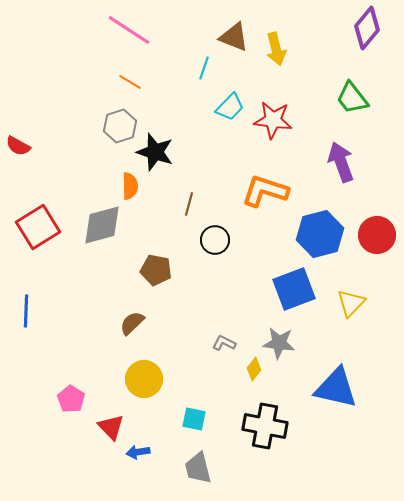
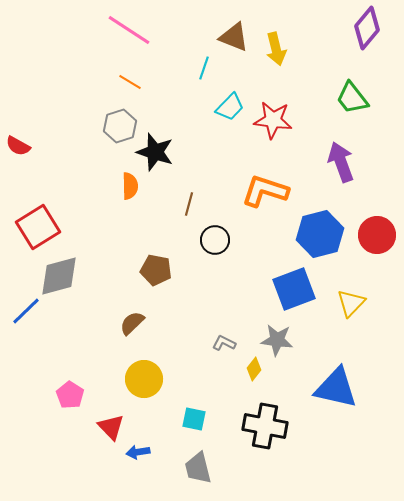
gray diamond: moved 43 px left, 51 px down
blue line: rotated 44 degrees clockwise
gray star: moved 2 px left, 3 px up
pink pentagon: moved 1 px left, 4 px up
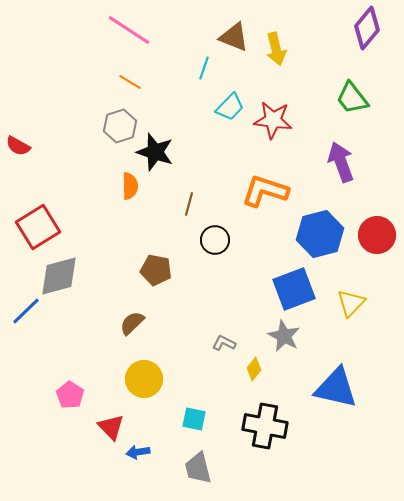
gray star: moved 7 px right, 4 px up; rotated 20 degrees clockwise
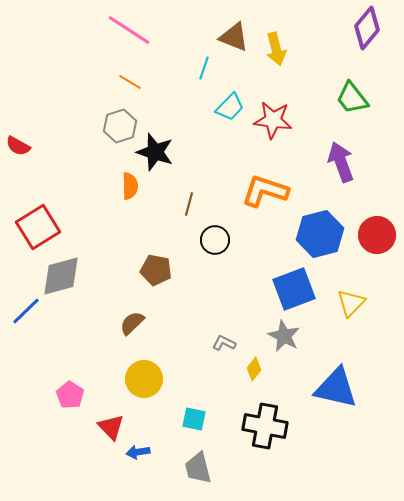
gray diamond: moved 2 px right
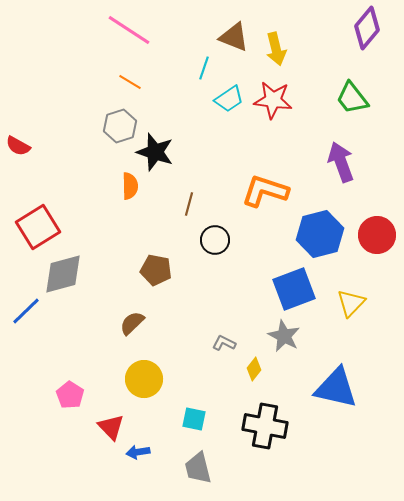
cyan trapezoid: moved 1 px left, 8 px up; rotated 12 degrees clockwise
red star: moved 20 px up
gray diamond: moved 2 px right, 2 px up
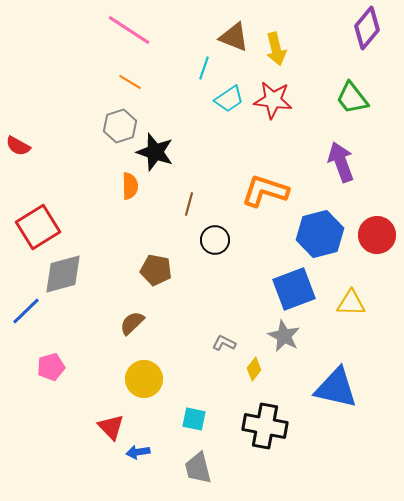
yellow triangle: rotated 48 degrees clockwise
pink pentagon: moved 19 px left, 28 px up; rotated 24 degrees clockwise
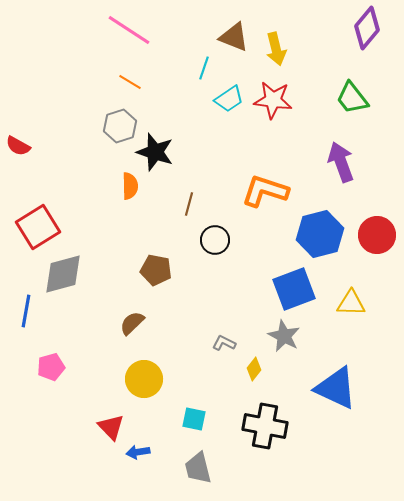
blue line: rotated 36 degrees counterclockwise
blue triangle: rotated 12 degrees clockwise
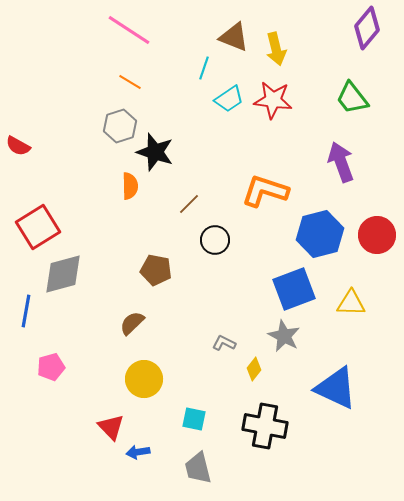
brown line: rotated 30 degrees clockwise
